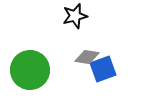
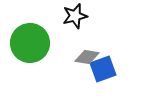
green circle: moved 27 px up
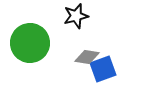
black star: moved 1 px right
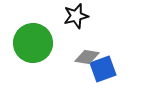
green circle: moved 3 px right
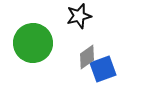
black star: moved 3 px right
gray diamond: rotated 45 degrees counterclockwise
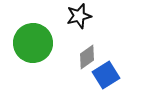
blue square: moved 3 px right, 6 px down; rotated 12 degrees counterclockwise
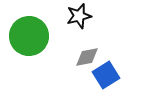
green circle: moved 4 px left, 7 px up
gray diamond: rotated 25 degrees clockwise
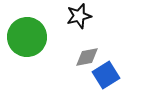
green circle: moved 2 px left, 1 px down
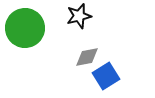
green circle: moved 2 px left, 9 px up
blue square: moved 1 px down
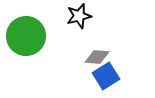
green circle: moved 1 px right, 8 px down
gray diamond: moved 10 px right; rotated 15 degrees clockwise
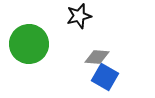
green circle: moved 3 px right, 8 px down
blue square: moved 1 px left, 1 px down; rotated 28 degrees counterclockwise
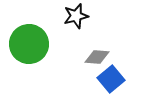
black star: moved 3 px left
blue square: moved 6 px right, 2 px down; rotated 20 degrees clockwise
